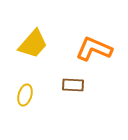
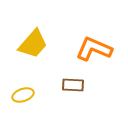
yellow ellipse: moved 2 px left; rotated 55 degrees clockwise
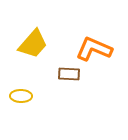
brown rectangle: moved 4 px left, 11 px up
yellow ellipse: moved 2 px left, 1 px down; rotated 20 degrees clockwise
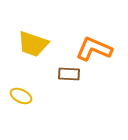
yellow trapezoid: rotated 68 degrees clockwise
yellow ellipse: rotated 25 degrees clockwise
